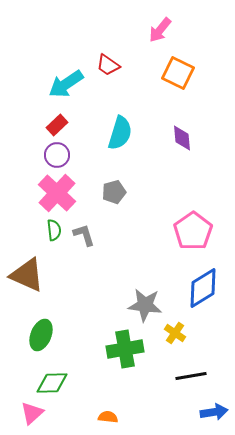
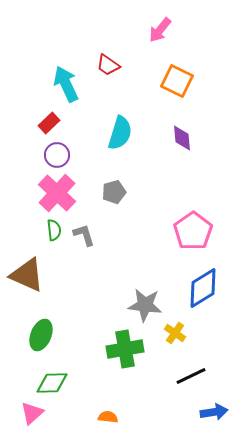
orange square: moved 1 px left, 8 px down
cyan arrow: rotated 99 degrees clockwise
red rectangle: moved 8 px left, 2 px up
black line: rotated 16 degrees counterclockwise
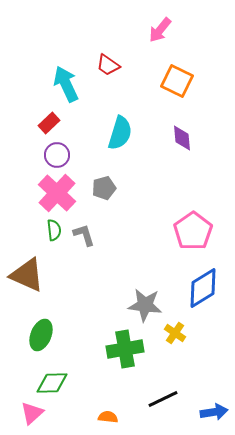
gray pentagon: moved 10 px left, 4 px up
black line: moved 28 px left, 23 px down
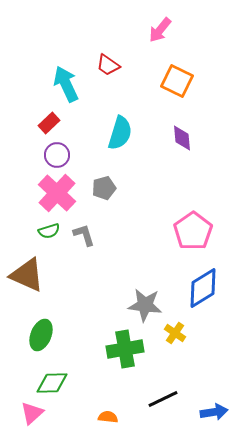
green semicircle: moved 5 px left, 1 px down; rotated 80 degrees clockwise
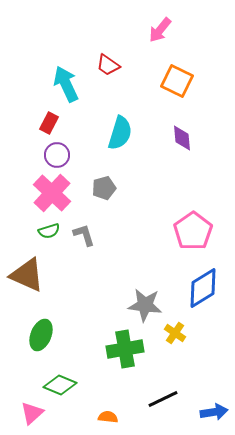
red rectangle: rotated 20 degrees counterclockwise
pink cross: moved 5 px left
green diamond: moved 8 px right, 2 px down; rotated 24 degrees clockwise
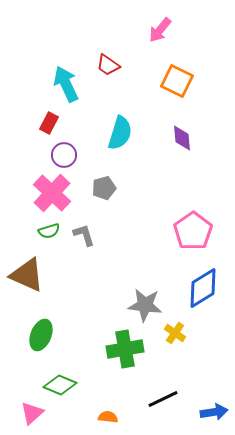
purple circle: moved 7 px right
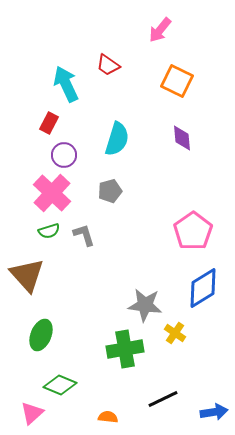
cyan semicircle: moved 3 px left, 6 px down
gray pentagon: moved 6 px right, 3 px down
brown triangle: rotated 24 degrees clockwise
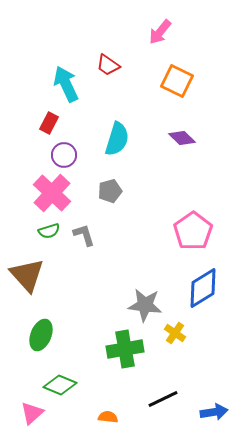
pink arrow: moved 2 px down
purple diamond: rotated 40 degrees counterclockwise
